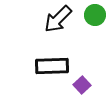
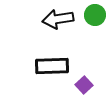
black arrow: rotated 36 degrees clockwise
purple square: moved 2 px right
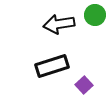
black arrow: moved 1 px right, 5 px down
black rectangle: rotated 16 degrees counterclockwise
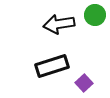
purple square: moved 2 px up
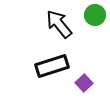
black arrow: rotated 60 degrees clockwise
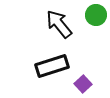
green circle: moved 1 px right
purple square: moved 1 px left, 1 px down
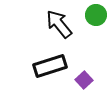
black rectangle: moved 2 px left
purple square: moved 1 px right, 4 px up
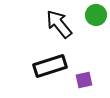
purple square: rotated 30 degrees clockwise
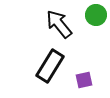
black rectangle: rotated 40 degrees counterclockwise
